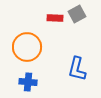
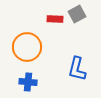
red rectangle: moved 1 px down
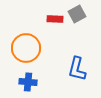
orange circle: moved 1 px left, 1 px down
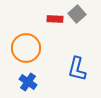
gray square: rotated 12 degrees counterclockwise
blue cross: rotated 30 degrees clockwise
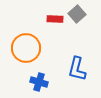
blue cross: moved 11 px right; rotated 18 degrees counterclockwise
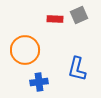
gray square: moved 2 px right, 1 px down; rotated 18 degrees clockwise
orange circle: moved 1 px left, 2 px down
blue cross: rotated 24 degrees counterclockwise
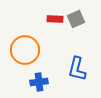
gray square: moved 3 px left, 4 px down
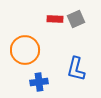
blue L-shape: moved 1 px left
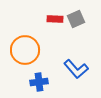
blue L-shape: rotated 55 degrees counterclockwise
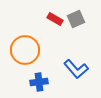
red rectangle: rotated 28 degrees clockwise
